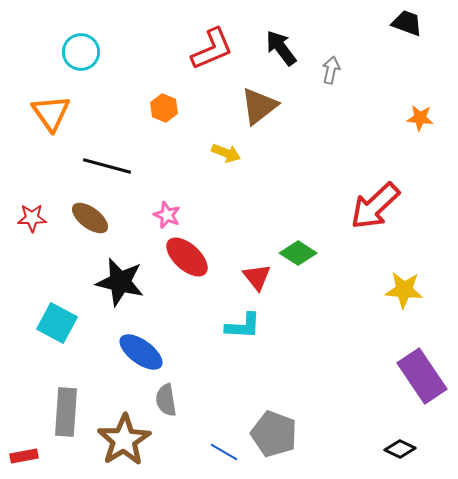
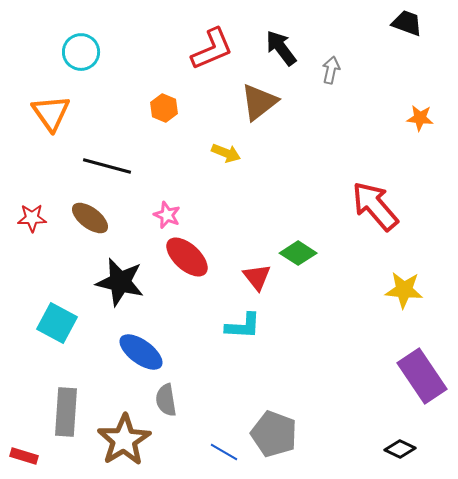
brown triangle: moved 4 px up
red arrow: rotated 92 degrees clockwise
red rectangle: rotated 28 degrees clockwise
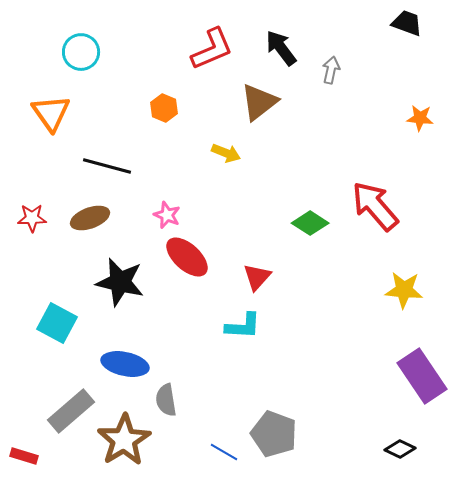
brown ellipse: rotated 57 degrees counterclockwise
green diamond: moved 12 px right, 30 px up
red triangle: rotated 20 degrees clockwise
blue ellipse: moved 16 px left, 12 px down; rotated 24 degrees counterclockwise
gray rectangle: moved 5 px right, 1 px up; rotated 45 degrees clockwise
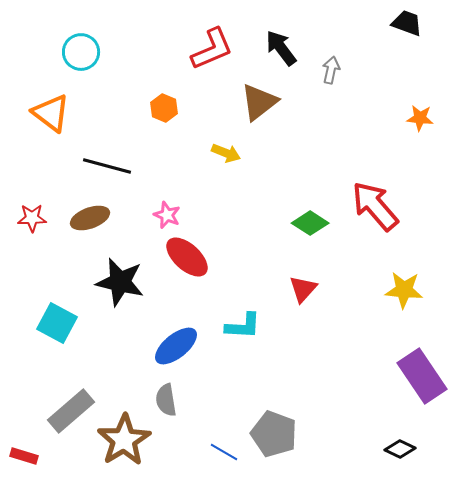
orange triangle: rotated 18 degrees counterclockwise
red triangle: moved 46 px right, 12 px down
blue ellipse: moved 51 px right, 18 px up; rotated 51 degrees counterclockwise
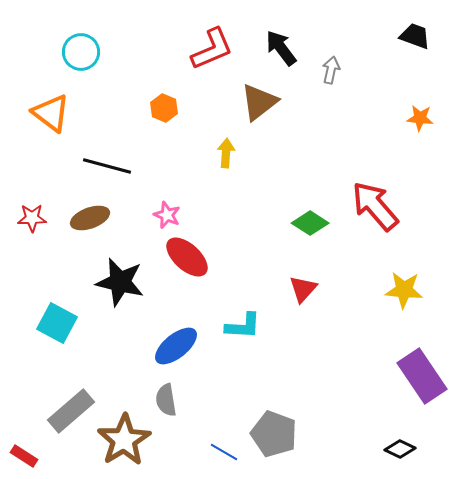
black trapezoid: moved 8 px right, 13 px down
yellow arrow: rotated 108 degrees counterclockwise
red rectangle: rotated 16 degrees clockwise
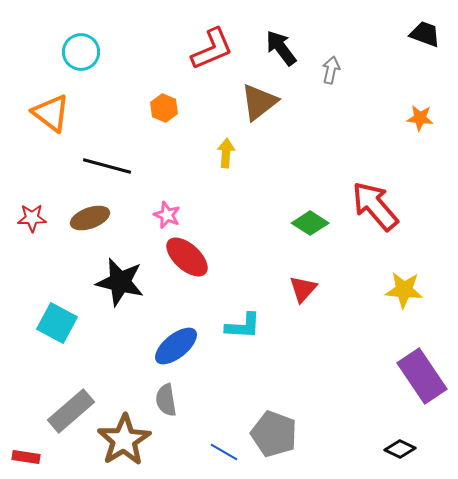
black trapezoid: moved 10 px right, 2 px up
red rectangle: moved 2 px right, 1 px down; rotated 24 degrees counterclockwise
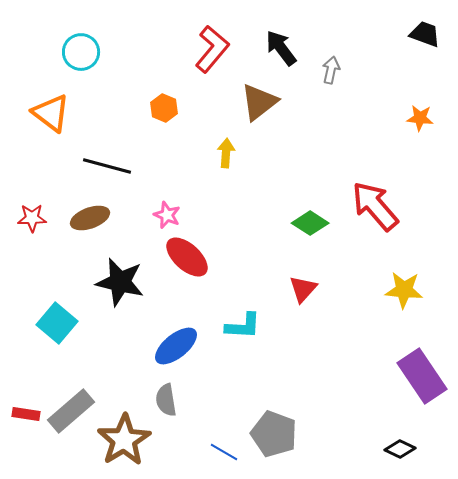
red L-shape: rotated 27 degrees counterclockwise
cyan square: rotated 12 degrees clockwise
red rectangle: moved 43 px up
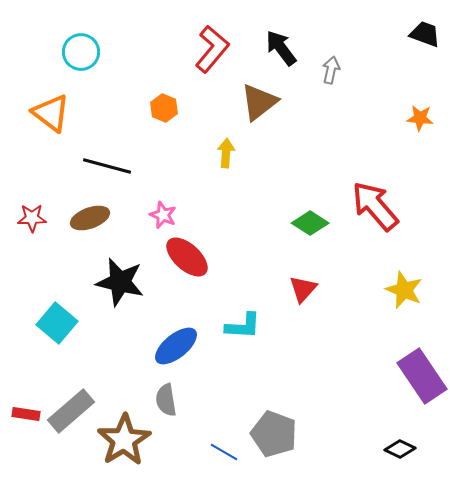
pink star: moved 4 px left
yellow star: rotated 18 degrees clockwise
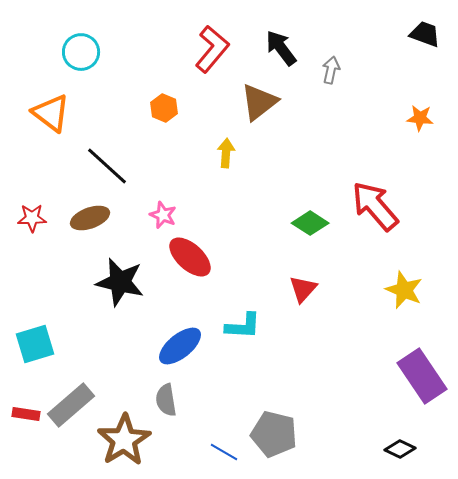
black line: rotated 27 degrees clockwise
red ellipse: moved 3 px right
cyan square: moved 22 px left, 21 px down; rotated 33 degrees clockwise
blue ellipse: moved 4 px right
gray rectangle: moved 6 px up
gray pentagon: rotated 6 degrees counterclockwise
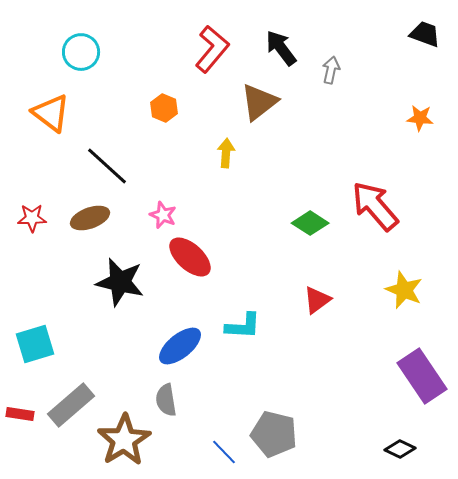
red triangle: moved 14 px right, 11 px down; rotated 12 degrees clockwise
red rectangle: moved 6 px left
blue line: rotated 16 degrees clockwise
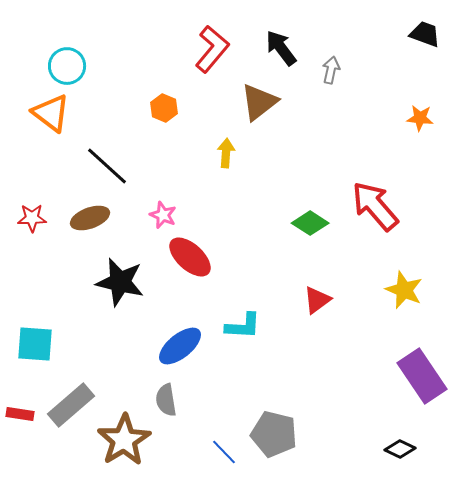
cyan circle: moved 14 px left, 14 px down
cyan square: rotated 21 degrees clockwise
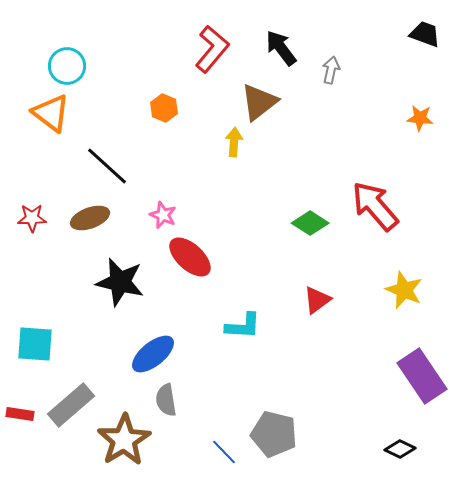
yellow arrow: moved 8 px right, 11 px up
blue ellipse: moved 27 px left, 8 px down
